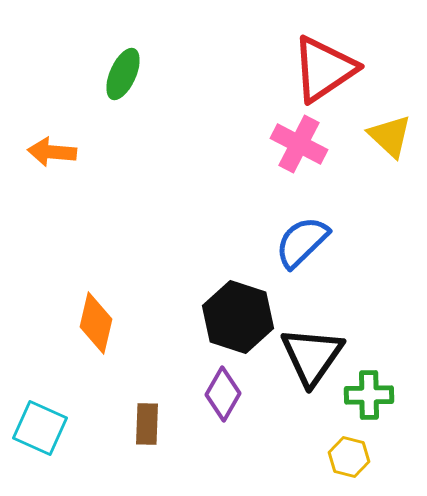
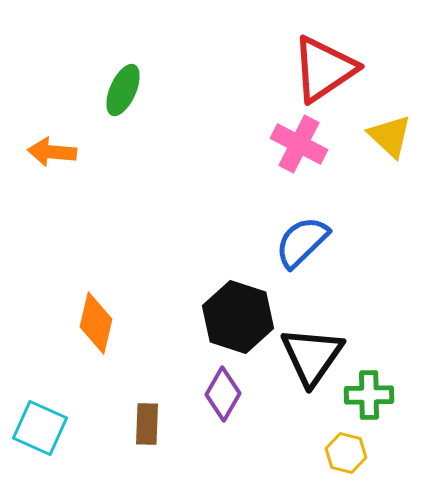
green ellipse: moved 16 px down
yellow hexagon: moved 3 px left, 4 px up
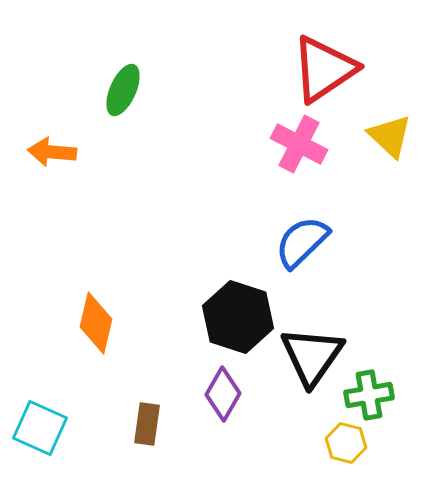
green cross: rotated 9 degrees counterclockwise
brown rectangle: rotated 6 degrees clockwise
yellow hexagon: moved 10 px up
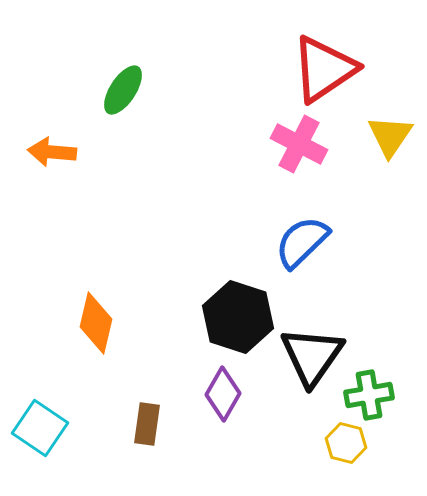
green ellipse: rotated 9 degrees clockwise
yellow triangle: rotated 21 degrees clockwise
cyan square: rotated 10 degrees clockwise
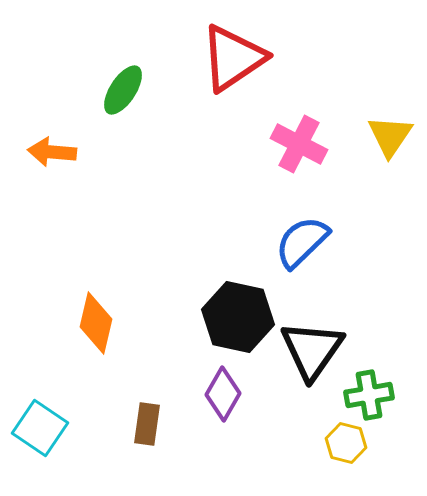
red triangle: moved 91 px left, 11 px up
black hexagon: rotated 6 degrees counterclockwise
black triangle: moved 6 px up
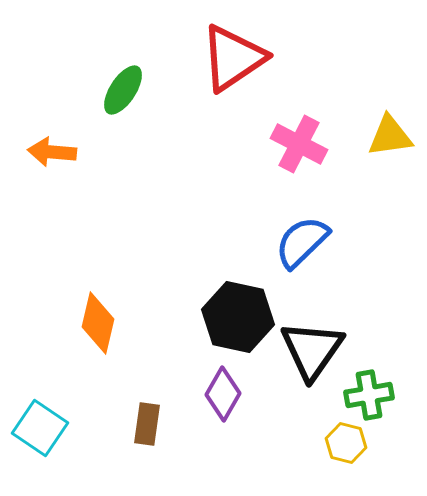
yellow triangle: rotated 48 degrees clockwise
orange diamond: moved 2 px right
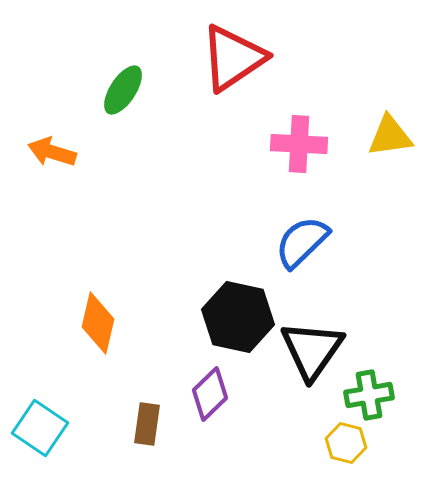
pink cross: rotated 24 degrees counterclockwise
orange arrow: rotated 12 degrees clockwise
purple diamond: moved 13 px left; rotated 16 degrees clockwise
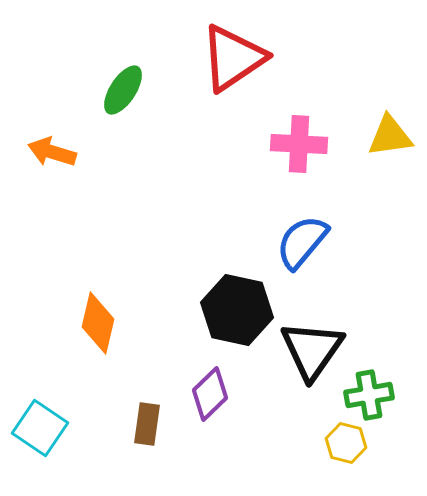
blue semicircle: rotated 6 degrees counterclockwise
black hexagon: moved 1 px left, 7 px up
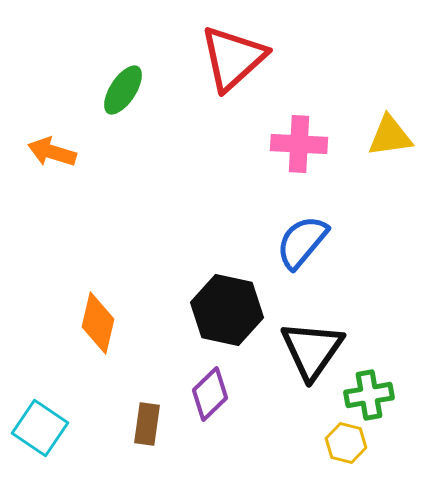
red triangle: rotated 8 degrees counterclockwise
black hexagon: moved 10 px left
